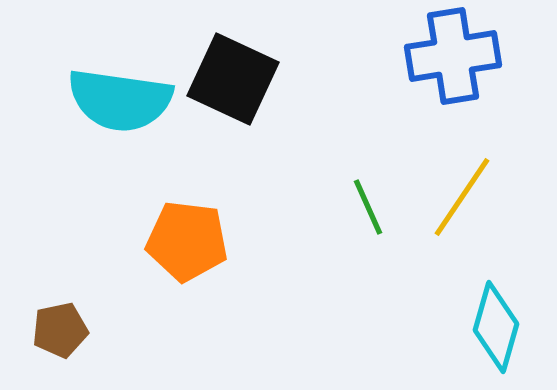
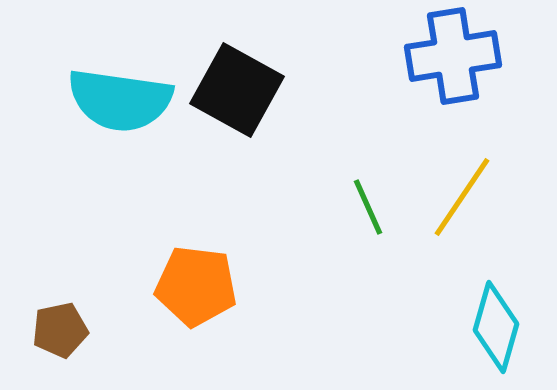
black square: moved 4 px right, 11 px down; rotated 4 degrees clockwise
orange pentagon: moved 9 px right, 45 px down
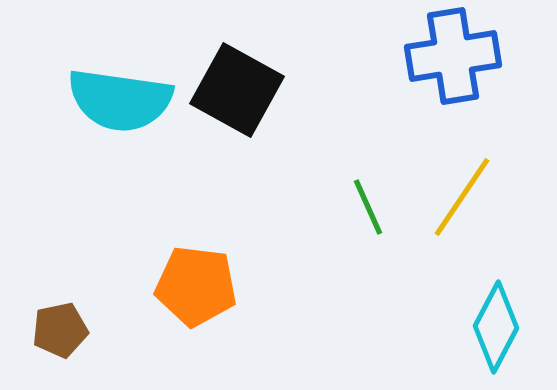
cyan diamond: rotated 12 degrees clockwise
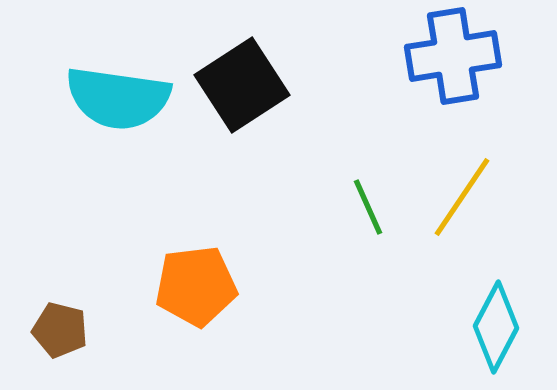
black square: moved 5 px right, 5 px up; rotated 28 degrees clockwise
cyan semicircle: moved 2 px left, 2 px up
orange pentagon: rotated 14 degrees counterclockwise
brown pentagon: rotated 26 degrees clockwise
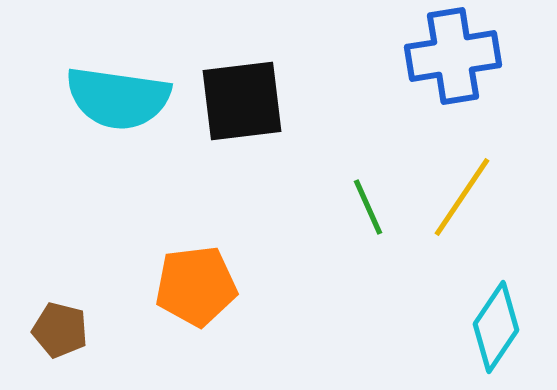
black square: moved 16 px down; rotated 26 degrees clockwise
cyan diamond: rotated 6 degrees clockwise
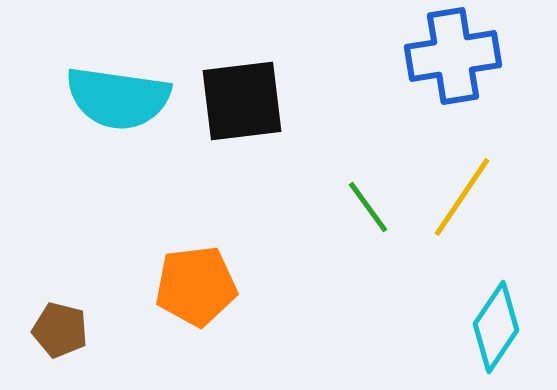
green line: rotated 12 degrees counterclockwise
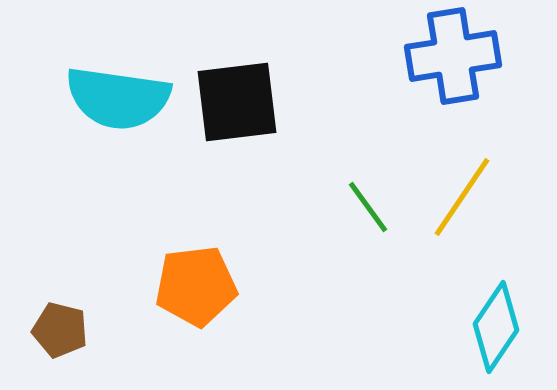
black square: moved 5 px left, 1 px down
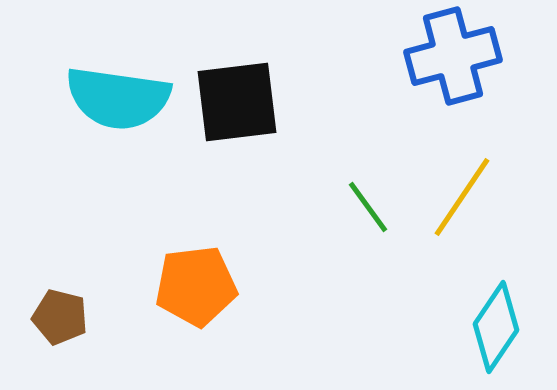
blue cross: rotated 6 degrees counterclockwise
brown pentagon: moved 13 px up
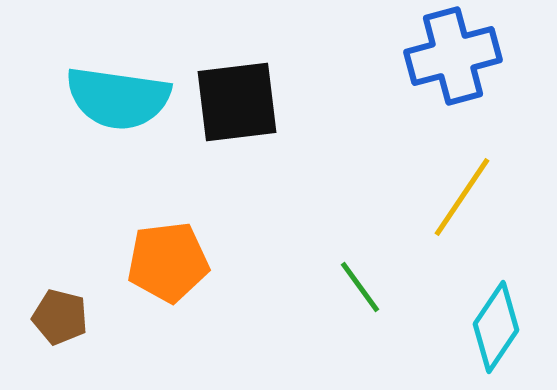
green line: moved 8 px left, 80 px down
orange pentagon: moved 28 px left, 24 px up
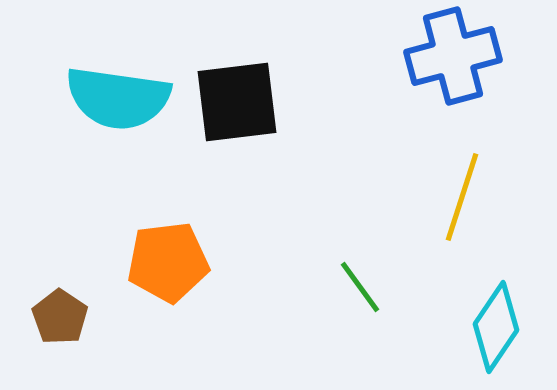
yellow line: rotated 16 degrees counterclockwise
brown pentagon: rotated 20 degrees clockwise
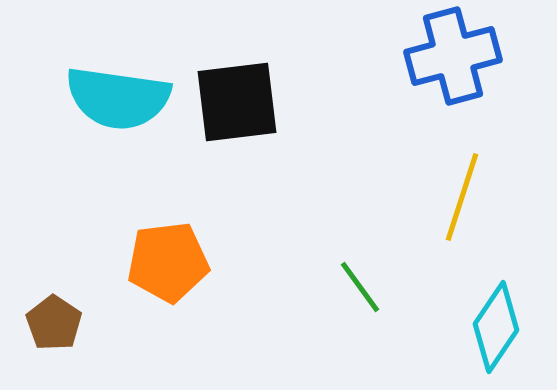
brown pentagon: moved 6 px left, 6 px down
